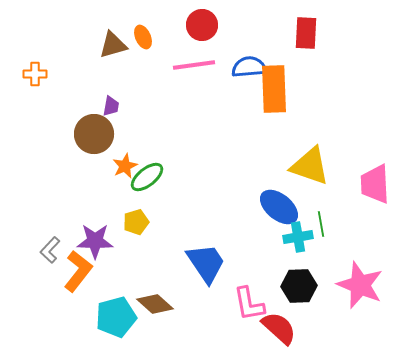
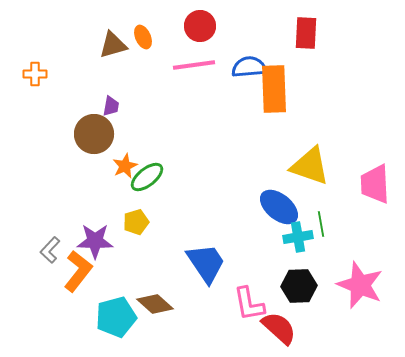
red circle: moved 2 px left, 1 px down
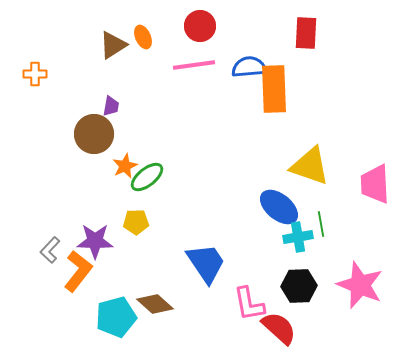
brown triangle: rotated 16 degrees counterclockwise
yellow pentagon: rotated 15 degrees clockwise
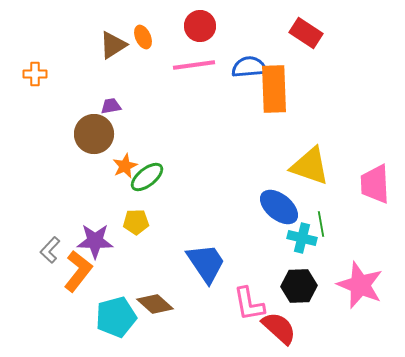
red rectangle: rotated 60 degrees counterclockwise
purple trapezoid: rotated 110 degrees counterclockwise
cyan cross: moved 4 px right, 1 px down; rotated 24 degrees clockwise
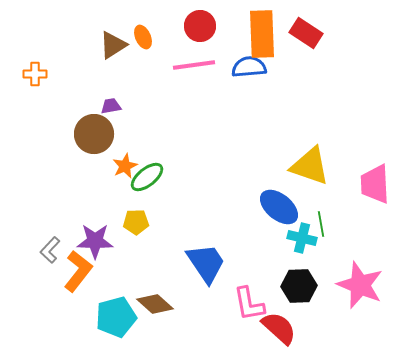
orange rectangle: moved 12 px left, 55 px up
